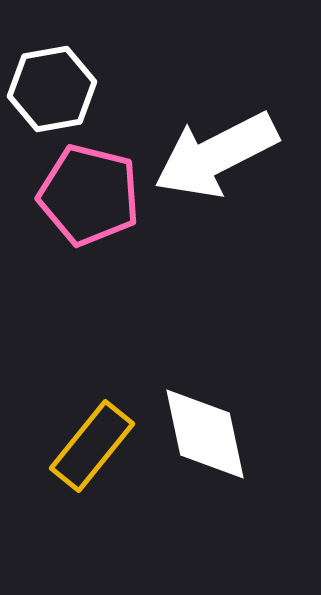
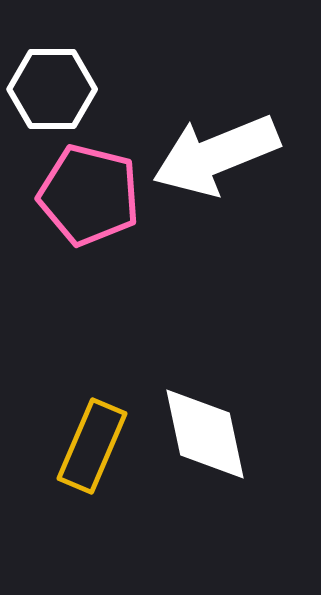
white hexagon: rotated 10 degrees clockwise
white arrow: rotated 5 degrees clockwise
yellow rectangle: rotated 16 degrees counterclockwise
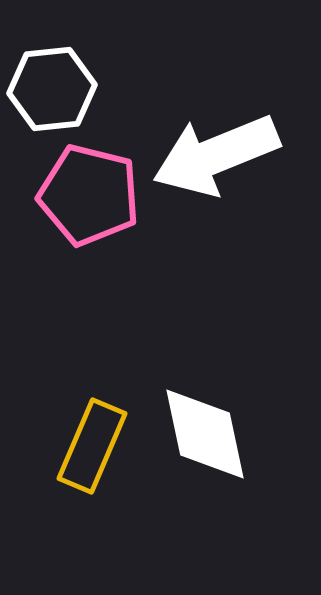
white hexagon: rotated 6 degrees counterclockwise
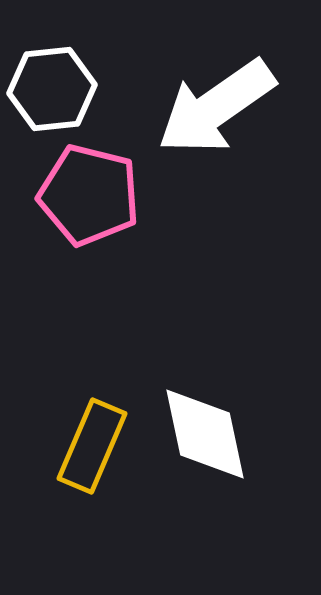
white arrow: moved 48 px up; rotated 13 degrees counterclockwise
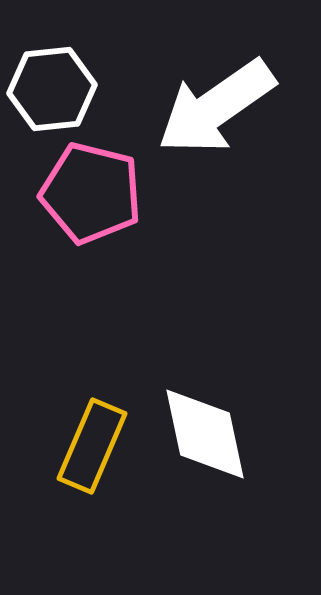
pink pentagon: moved 2 px right, 2 px up
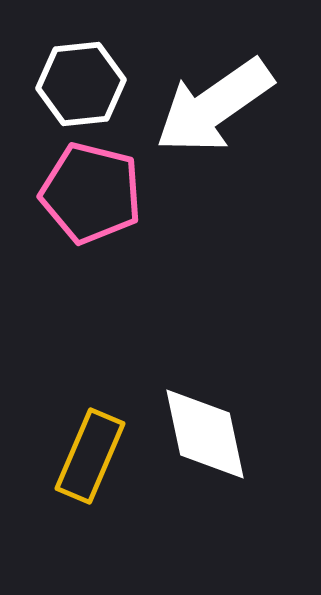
white hexagon: moved 29 px right, 5 px up
white arrow: moved 2 px left, 1 px up
yellow rectangle: moved 2 px left, 10 px down
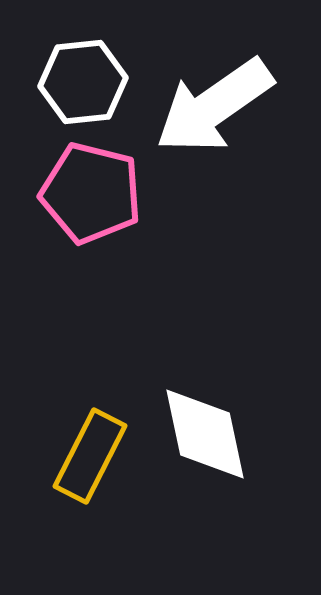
white hexagon: moved 2 px right, 2 px up
yellow rectangle: rotated 4 degrees clockwise
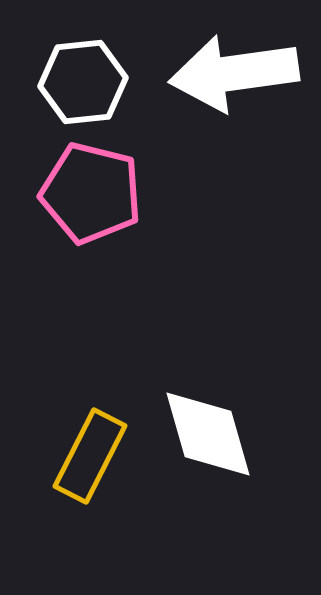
white arrow: moved 20 px right, 33 px up; rotated 27 degrees clockwise
white diamond: moved 3 px right; rotated 4 degrees counterclockwise
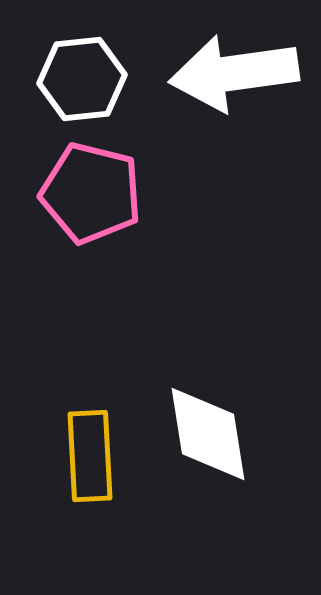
white hexagon: moved 1 px left, 3 px up
white diamond: rotated 7 degrees clockwise
yellow rectangle: rotated 30 degrees counterclockwise
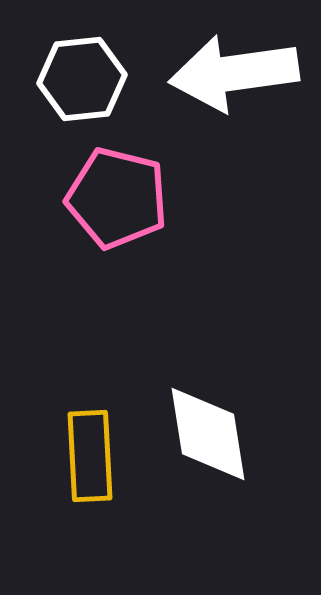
pink pentagon: moved 26 px right, 5 px down
